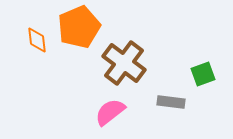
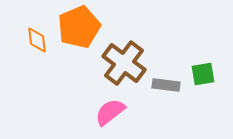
green square: rotated 10 degrees clockwise
gray rectangle: moved 5 px left, 17 px up
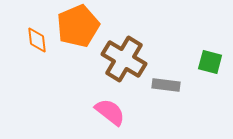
orange pentagon: moved 1 px left, 1 px up
brown cross: moved 4 px up; rotated 6 degrees counterclockwise
green square: moved 7 px right, 12 px up; rotated 25 degrees clockwise
pink semicircle: rotated 76 degrees clockwise
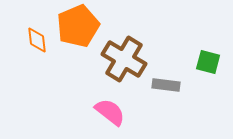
green square: moved 2 px left
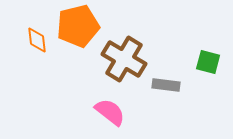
orange pentagon: rotated 9 degrees clockwise
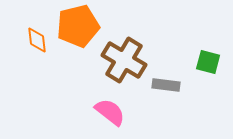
brown cross: moved 1 px down
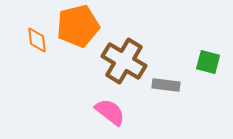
brown cross: moved 1 px down
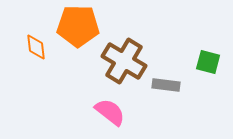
orange pentagon: rotated 15 degrees clockwise
orange diamond: moved 1 px left, 7 px down
